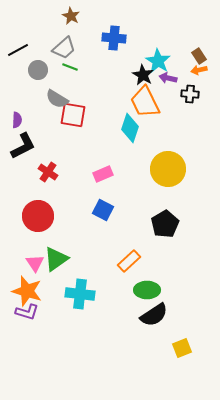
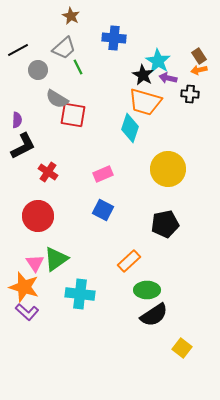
green line: moved 8 px right; rotated 42 degrees clockwise
orange trapezoid: rotated 48 degrees counterclockwise
black pentagon: rotated 20 degrees clockwise
orange star: moved 3 px left, 4 px up
purple L-shape: rotated 25 degrees clockwise
yellow square: rotated 30 degrees counterclockwise
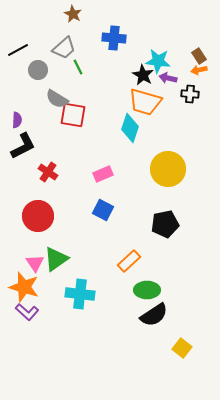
brown star: moved 2 px right, 2 px up
cyan star: rotated 25 degrees counterclockwise
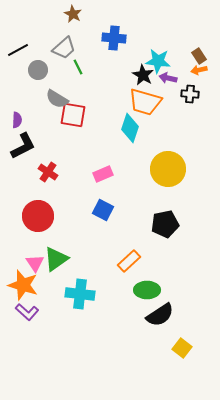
orange star: moved 1 px left, 2 px up
black semicircle: moved 6 px right
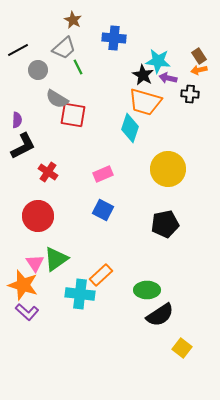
brown star: moved 6 px down
orange rectangle: moved 28 px left, 14 px down
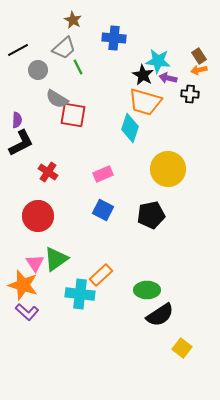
black L-shape: moved 2 px left, 3 px up
black pentagon: moved 14 px left, 9 px up
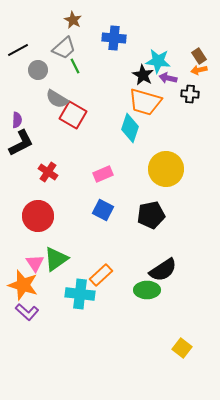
green line: moved 3 px left, 1 px up
red square: rotated 20 degrees clockwise
yellow circle: moved 2 px left
black semicircle: moved 3 px right, 45 px up
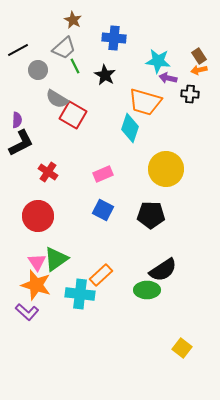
black star: moved 38 px left
black pentagon: rotated 12 degrees clockwise
pink triangle: moved 2 px right, 1 px up
orange star: moved 13 px right
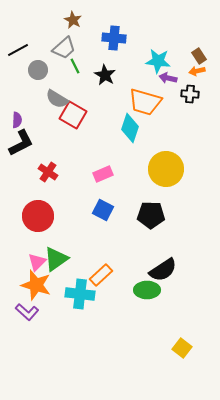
orange arrow: moved 2 px left, 1 px down
pink triangle: rotated 18 degrees clockwise
